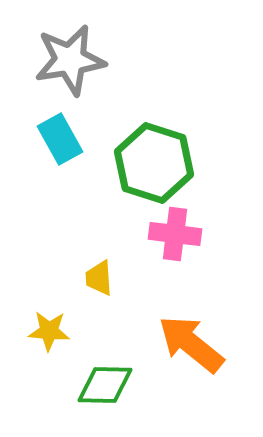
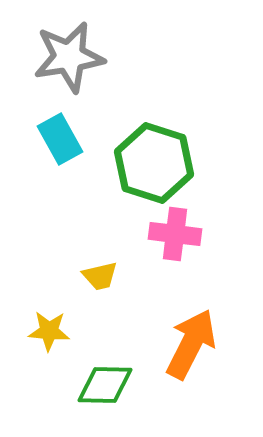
gray star: moved 1 px left, 3 px up
yellow trapezoid: moved 1 px right, 2 px up; rotated 99 degrees counterclockwise
orange arrow: rotated 78 degrees clockwise
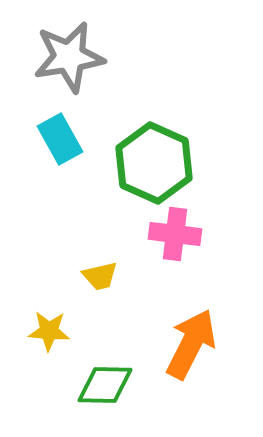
green hexagon: rotated 6 degrees clockwise
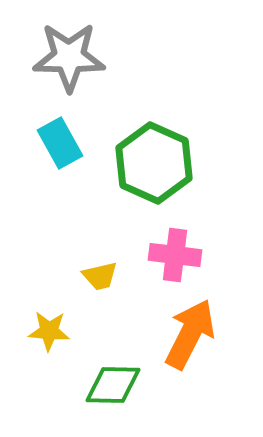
gray star: rotated 10 degrees clockwise
cyan rectangle: moved 4 px down
pink cross: moved 21 px down
orange arrow: moved 1 px left, 10 px up
green diamond: moved 8 px right
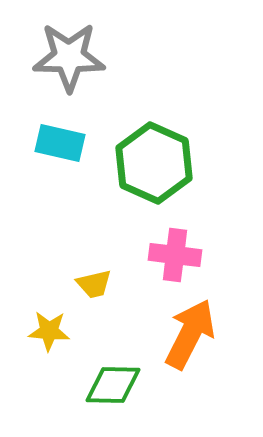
cyan rectangle: rotated 48 degrees counterclockwise
yellow trapezoid: moved 6 px left, 8 px down
